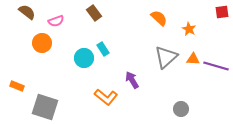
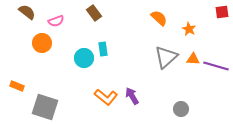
cyan rectangle: rotated 24 degrees clockwise
purple arrow: moved 16 px down
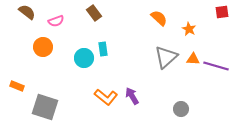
orange circle: moved 1 px right, 4 px down
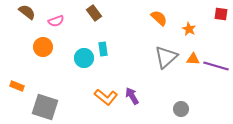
red square: moved 1 px left, 2 px down; rotated 16 degrees clockwise
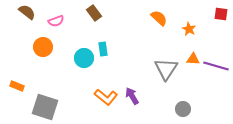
gray triangle: moved 12 px down; rotated 15 degrees counterclockwise
gray circle: moved 2 px right
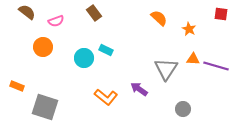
cyan rectangle: moved 3 px right, 1 px down; rotated 56 degrees counterclockwise
purple arrow: moved 7 px right, 7 px up; rotated 24 degrees counterclockwise
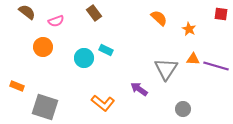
orange L-shape: moved 3 px left, 6 px down
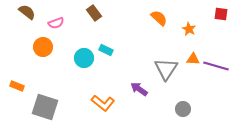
pink semicircle: moved 2 px down
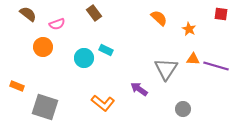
brown semicircle: moved 1 px right, 2 px down
pink semicircle: moved 1 px right, 1 px down
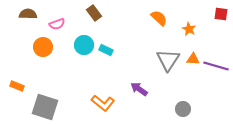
brown semicircle: rotated 36 degrees counterclockwise
cyan circle: moved 13 px up
gray triangle: moved 2 px right, 9 px up
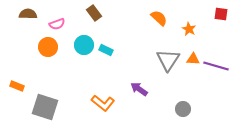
orange circle: moved 5 px right
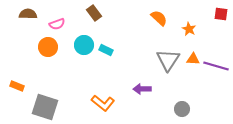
purple arrow: moved 3 px right; rotated 36 degrees counterclockwise
gray circle: moved 1 px left
